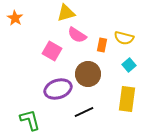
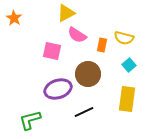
yellow triangle: rotated 12 degrees counterclockwise
orange star: moved 1 px left
pink square: rotated 18 degrees counterclockwise
green L-shape: rotated 90 degrees counterclockwise
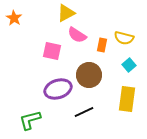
brown circle: moved 1 px right, 1 px down
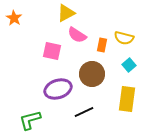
brown circle: moved 3 px right, 1 px up
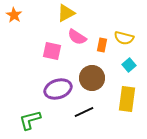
orange star: moved 3 px up
pink semicircle: moved 2 px down
brown circle: moved 4 px down
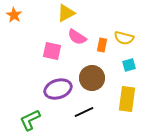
cyan square: rotated 24 degrees clockwise
green L-shape: rotated 10 degrees counterclockwise
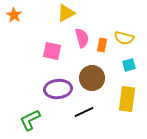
pink semicircle: moved 5 px right, 1 px down; rotated 138 degrees counterclockwise
purple ellipse: rotated 12 degrees clockwise
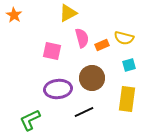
yellow triangle: moved 2 px right
orange rectangle: rotated 56 degrees clockwise
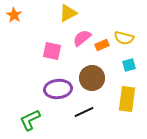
pink semicircle: rotated 114 degrees counterclockwise
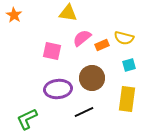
yellow triangle: rotated 36 degrees clockwise
green L-shape: moved 3 px left, 1 px up
